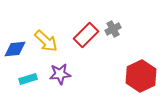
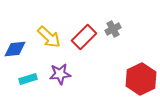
red rectangle: moved 2 px left, 2 px down
yellow arrow: moved 3 px right, 4 px up
red hexagon: moved 3 px down
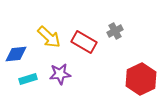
gray cross: moved 2 px right, 2 px down
red rectangle: moved 5 px down; rotated 75 degrees clockwise
blue diamond: moved 1 px right, 5 px down
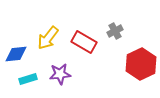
yellow arrow: moved 1 px left, 1 px down; rotated 85 degrees clockwise
red hexagon: moved 15 px up
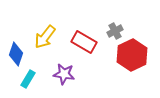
yellow arrow: moved 3 px left, 1 px up
blue diamond: rotated 65 degrees counterclockwise
red hexagon: moved 9 px left, 9 px up
purple star: moved 4 px right; rotated 15 degrees clockwise
cyan rectangle: rotated 42 degrees counterclockwise
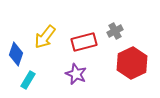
red rectangle: rotated 45 degrees counterclockwise
red hexagon: moved 8 px down
purple star: moved 12 px right; rotated 15 degrees clockwise
cyan rectangle: moved 1 px down
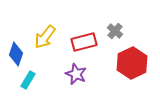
gray cross: rotated 21 degrees counterclockwise
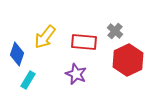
red rectangle: rotated 20 degrees clockwise
blue diamond: moved 1 px right
red hexagon: moved 4 px left, 3 px up
